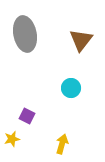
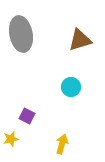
gray ellipse: moved 4 px left
brown triangle: moved 1 px left; rotated 35 degrees clockwise
cyan circle: moved 1 px up
yellow star: moved 1 px left
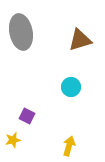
gray ellipse: moved 2 px up
yellow star: moved 2 px right, 1 px down
yellow arrow: moved 7 px right, 2 px down
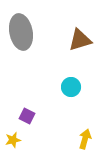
yellow arrow: moved 16 px right, 7 px up
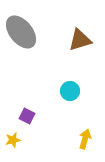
gray ellipse: rotated 28 degrees counterclockwise
cyan circle: moved 1 px left, 4 px down
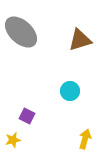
gray ellipse: rotated 8 degrees counterclockwise
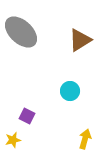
brown triangle: rotated 15 degrees counterclockwise
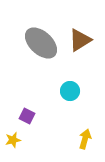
gray ellipse: moved 20 px right, 11 px down
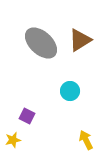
yellow arrow: moved 1 px right, 1 px down; rotated 42 degrees counterclockwise
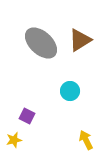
yellow star: moved 1 px right
